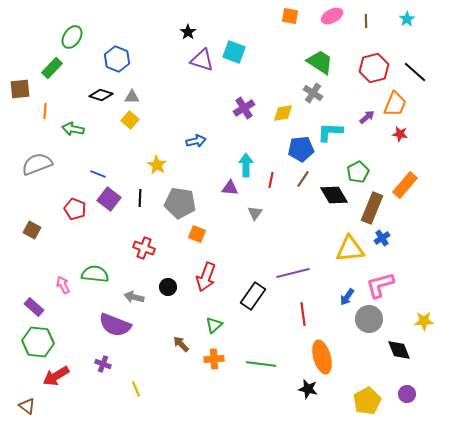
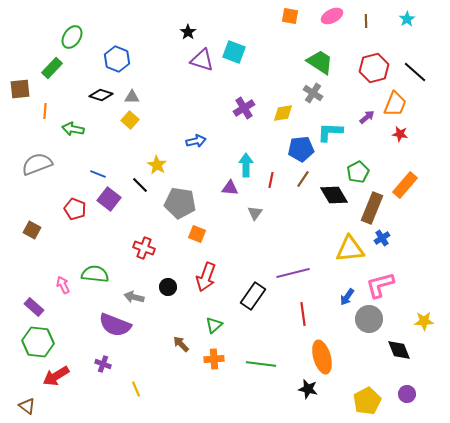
black line at (140, 198): moved 13 px up; rotated 48 degrees counterclockwise
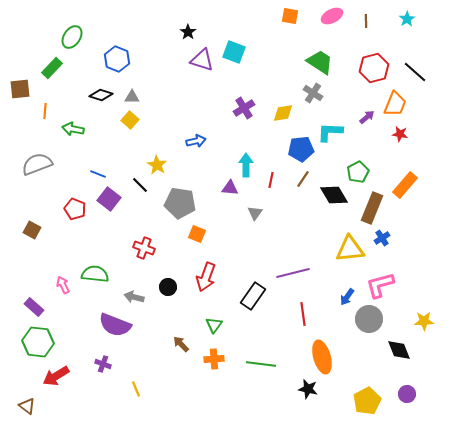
green triangle at (214, 325): rotated 12 degrees counterclockwise
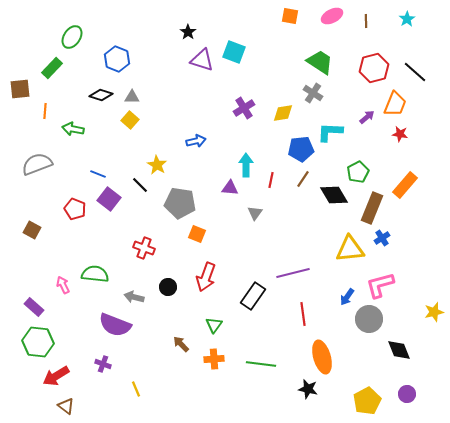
yellow star at (424, 321): moved 10 px right, 9 px up; rotated 12 degrees counterclockwise
brown triangle at (27, 406): moved 39 px right
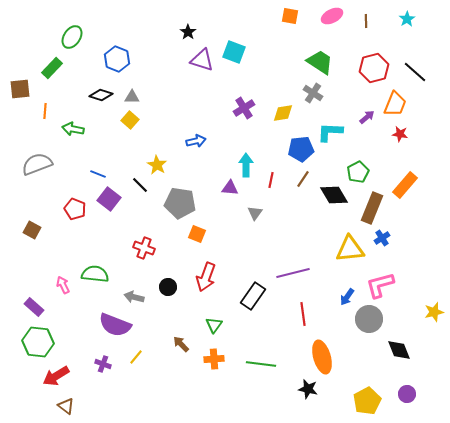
yellow line at (136, 389): moved 32 px up; rotated 63 degrees clockwise
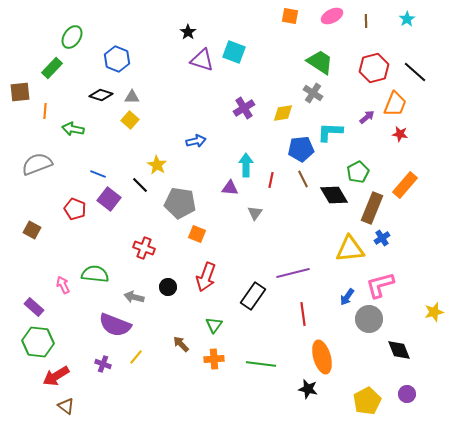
brown square at (20, 89): moved 3 px down
brown line at (303, 179): rotated 60 degrees counterclockwise
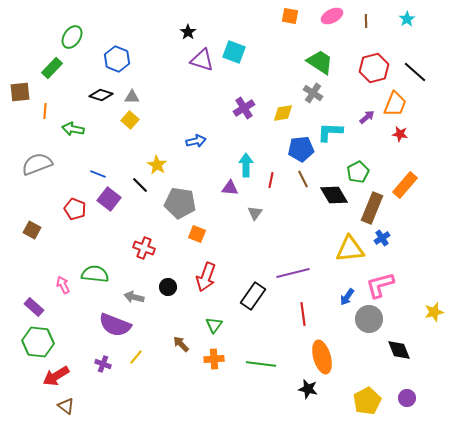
purple circle at (407, 394): moved 4 px down
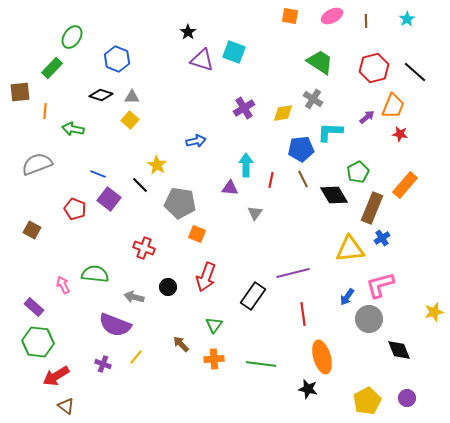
gray cross at (313, 93): moved 6 px down
orange trapezoid at (395, 104): moved 2 px left, 2 px down
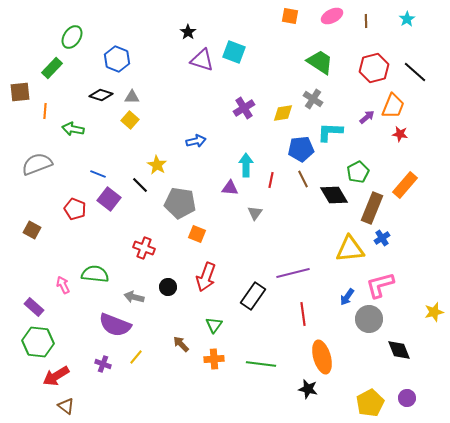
yellow pentagon at (367, 401): moved 3 px right, 2 px down
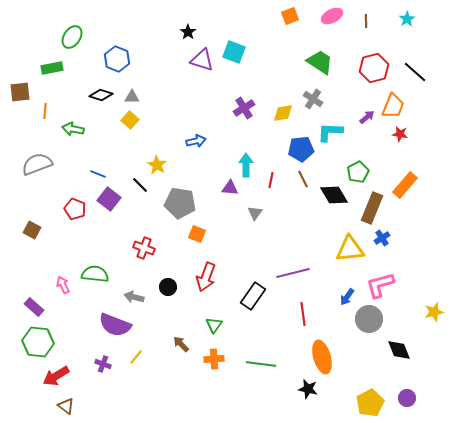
orange square at (290, 16): rotated 30 degrees counterclockwise
green rectangle at (52, 68): rotated 35 degrees clockwise
